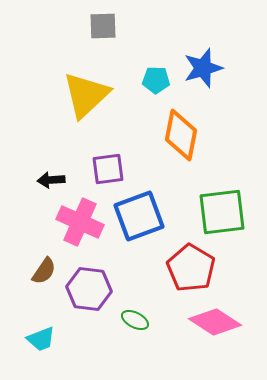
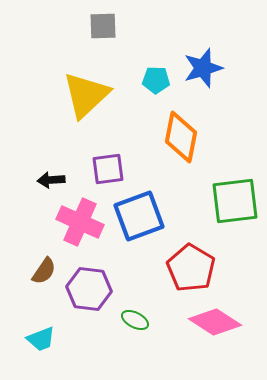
orange diamond: moved 2 px down
green square: moved 13 px right, 11 px up
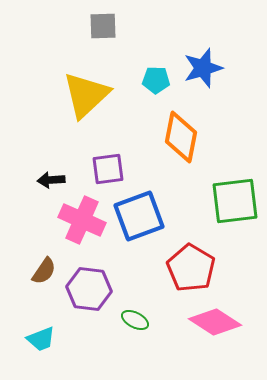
pink cross: moved 2 px right, 2 px up
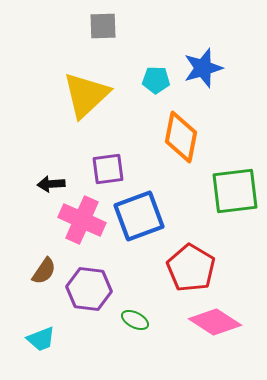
black arrow: moved 4 px down
green square: moved 10 px up
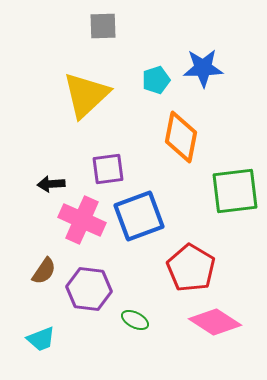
blue star: rotated 15 degrees clockwise
cyan pentagon: rotated 20 degrees counterclockwise
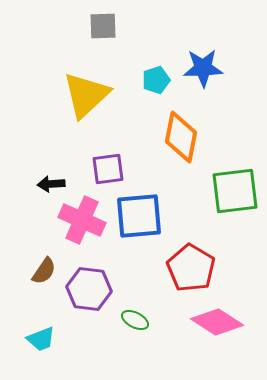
blue square: rotated 15 degrees clockwise
pink diamond: moved 2 px right
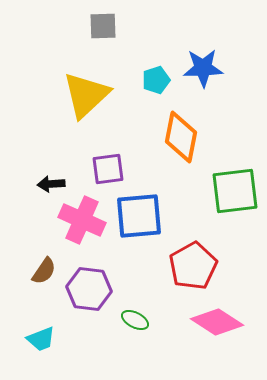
red pentagon: moved 2 px right, 2 px up; rotated 12 degrees clockwise
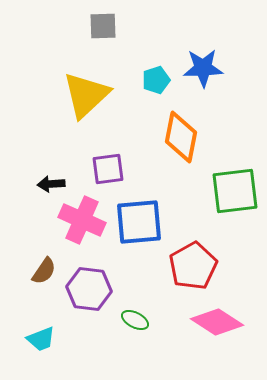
blue square: moved 6 px down
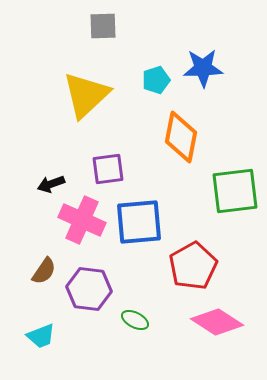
black arrow: rotated 16 degrees counterclockwise
cyan trapezoid: moved 3 px up
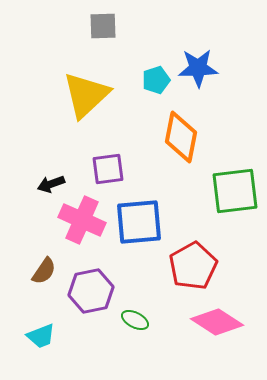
blue star: moved 5 px left
purple hexagon: moved 2 px right, 2 px down; rotated 18 degrees counterclockwise
